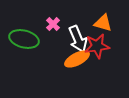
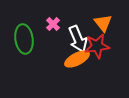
orange triangle: rotated 36 degrees clockwise
green ellipse: rotated 68 degrees clockwise
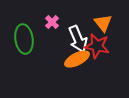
pink cross: moved 1 px left, 2 px up
red star: rotated 20 degrees clockwise
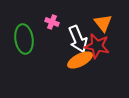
pink cross: rotated 24 degrees counterclockwise
orange ellipse: moved 3 px right, 1 px down
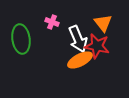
green ellipse: moved 3 px left
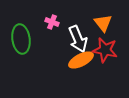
red star: moved 8 px right, 4 px down
orange ellipse: moved 1 px right
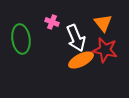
white arrow: moved 2 px left, 1 px up
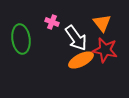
orange triangle: moved 1 px left
white arrow: rotated 12 degrees counterclockwise
